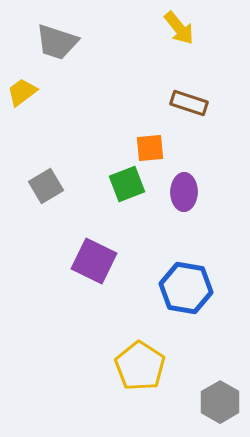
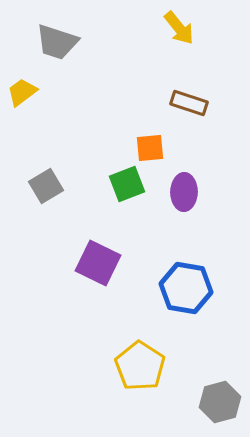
purple square: moved 4 px right, 2 px down
gray hexagon: rotated 15 degrees clockwise
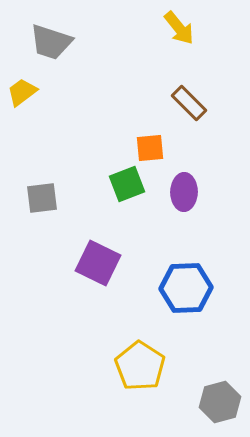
gray trapezoid: moved 6 px left
brown rectangle: rotated 27 degrees clockwise
gray square: moved 4 px left, 12 px down; rotated 24 degrees clockwise
blue hexagon: rotated 12 degrees counterclockwise
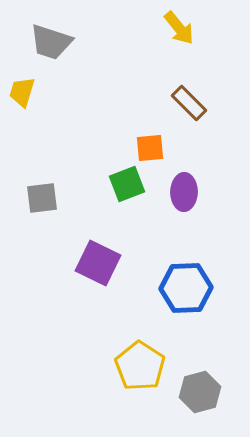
yellow trapezoid: rotated 36 degrees counterclockwise
gray hexagon: moved 20 px left, 10 px up
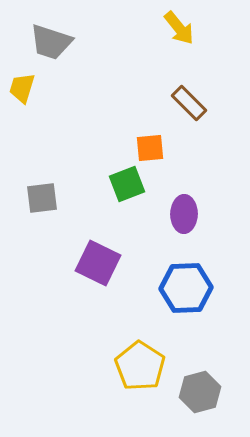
yellow trapezoid: moved 4 px up
purple ellipse: moved 22 px down
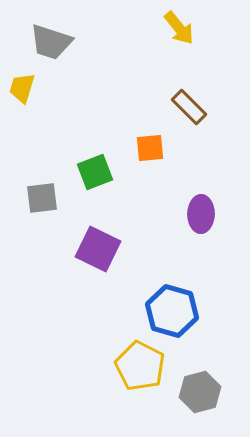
brown rectangle: moved 4 px down
green square: moved 32 px left, 12 px up
purple ellipse: moved 17 px right
purple square: moved 14 px up
blue hexagon: moved 14 px left, 23 px down; rotated 18 degrees clockwise
yellow pentagon: rotated 6 degrees counterclockwise
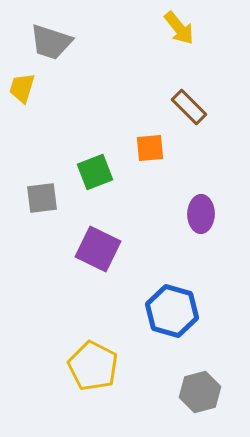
yellow pentagon: moved 47 px left
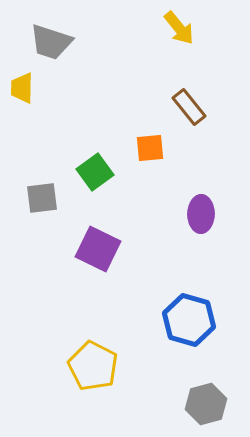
yellow trapezoid: rotated 16 degrees counterclockwise
brown rectangle: rotated 6 degrees clockwise
green square: rotated 15 degrees counterclockwise
blue hexagon: moved 17 px right, 9 px down
gray hexagon: moved 6 px right, 12 px down
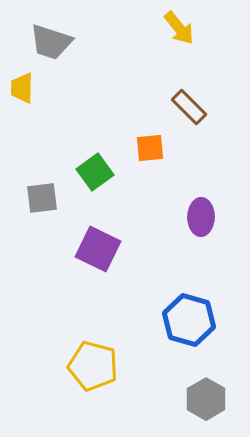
brown rectangle: rotated 6 degrees counterclockwise
purple ellipse: moved 3 px down
yellow pentagon: rotated 12 degrees counterclockwise
gray hexagon: moved 5 px up; rotated 15 degrees counterclockwise
